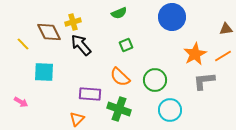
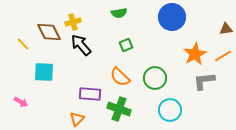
green semicircle: rotated 14 degrees clockwise
green circle: moved 2 px up
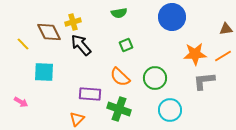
orange star: rotated 25 degrees clockwise
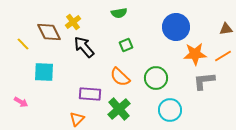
blue circle: moved 4 px right, 10 px down
yellow cross: rotated 21 degrees counterclockwise
black arrow: moved 3 px right, 2 px down
green circle: moved 1 px right
green cross: rotated 30 degrees clockwise
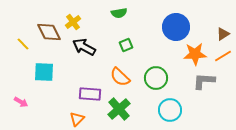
brown triangle: moved 3 px left, 5 px down; rotated 24 degrees counterclockwise
black arrow: rotated 20 degrees counterclockwise
gray L-shape: rotated 10 degrees clockwise
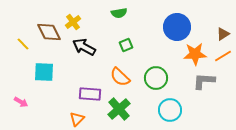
blue circle: moved 1 px right
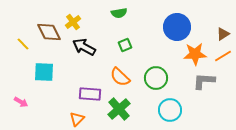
green square: moved 1 px left
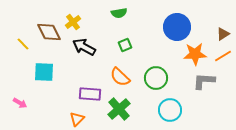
pink arrow: moved 1 px left, 1 px down
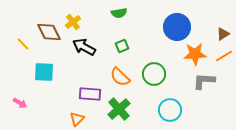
green square: moved 3 px left, 1 px down
orange line: moved 1 px right
green circle: moved 2 px left, 4 px up
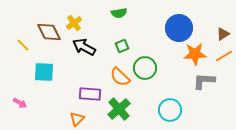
yellow cross: moved 1 px right, 1 px down
blue circle: moved 2 px right, 1 px down
yellow line: moved 1 px down
green circle: moved 9 px left, 6 px up
